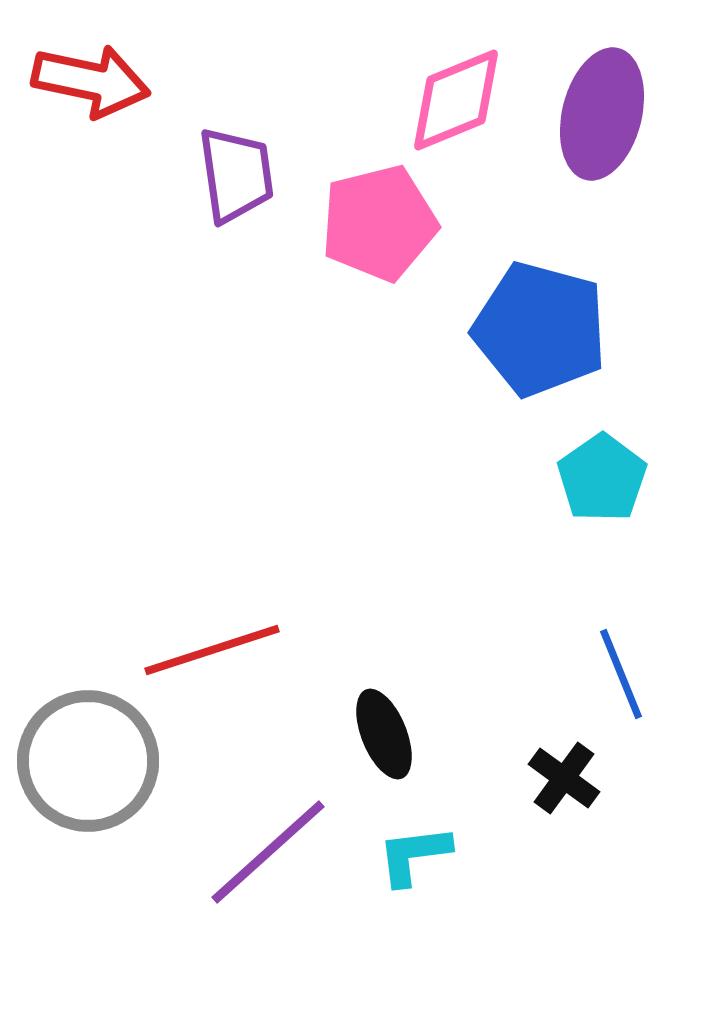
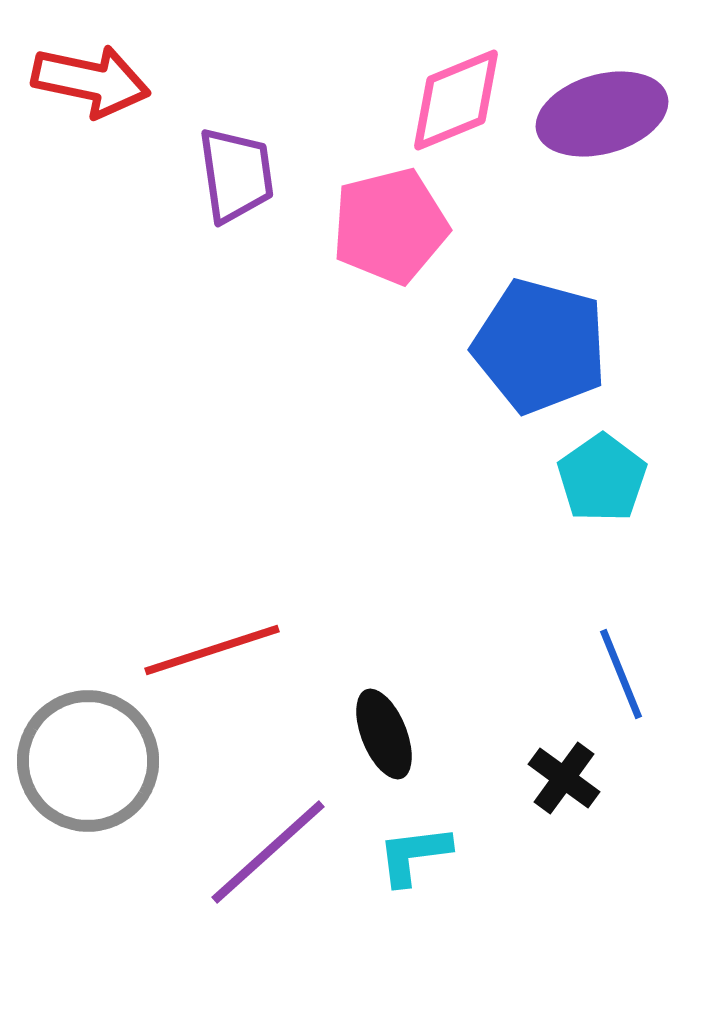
purple ellipse: rotated 60 degrees clockwise
pink pentagon: moved 11 px right, 3 px down
blue pentagon: moved 17 px down
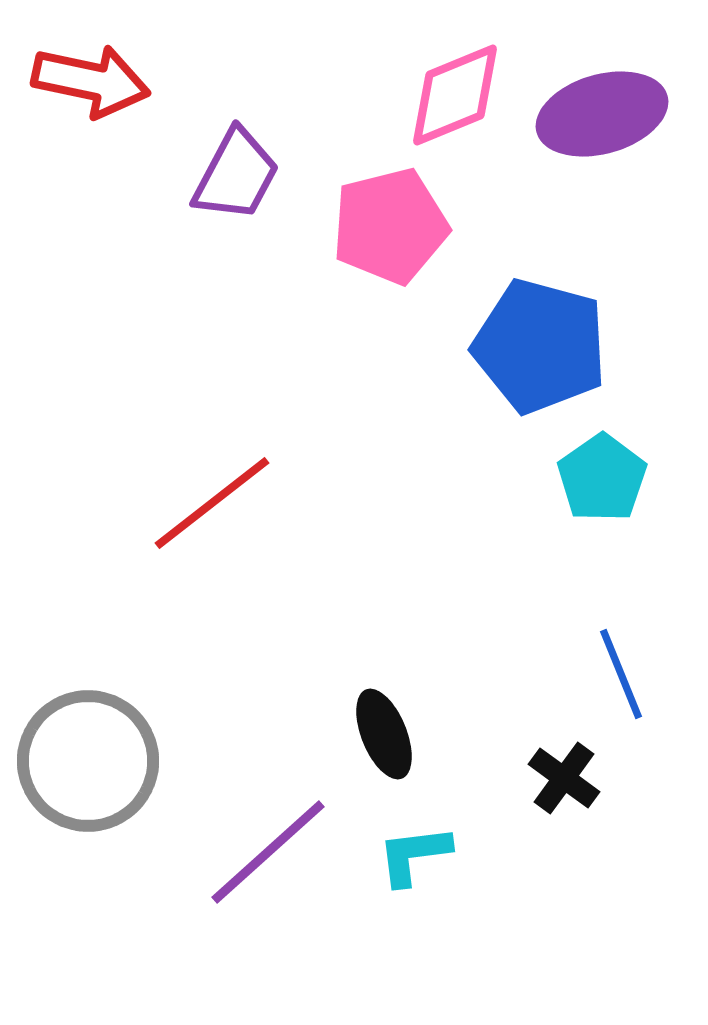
pink diamond: moved 1 px left, 5 px up
purple trapezoid: rotated 36 degrees clockwise
red line: moved 147 px up; rotated 20 degrees counterclockwise
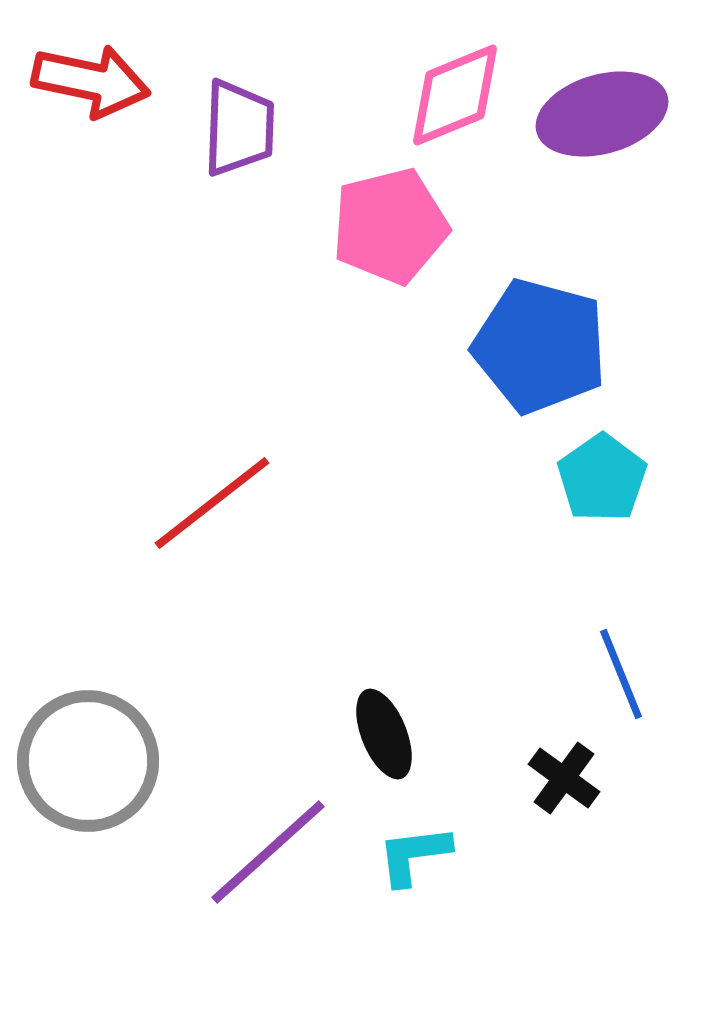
purple trapezoid: moved 3 px right, 47 px up; rotated 26 degrees counterclockwise
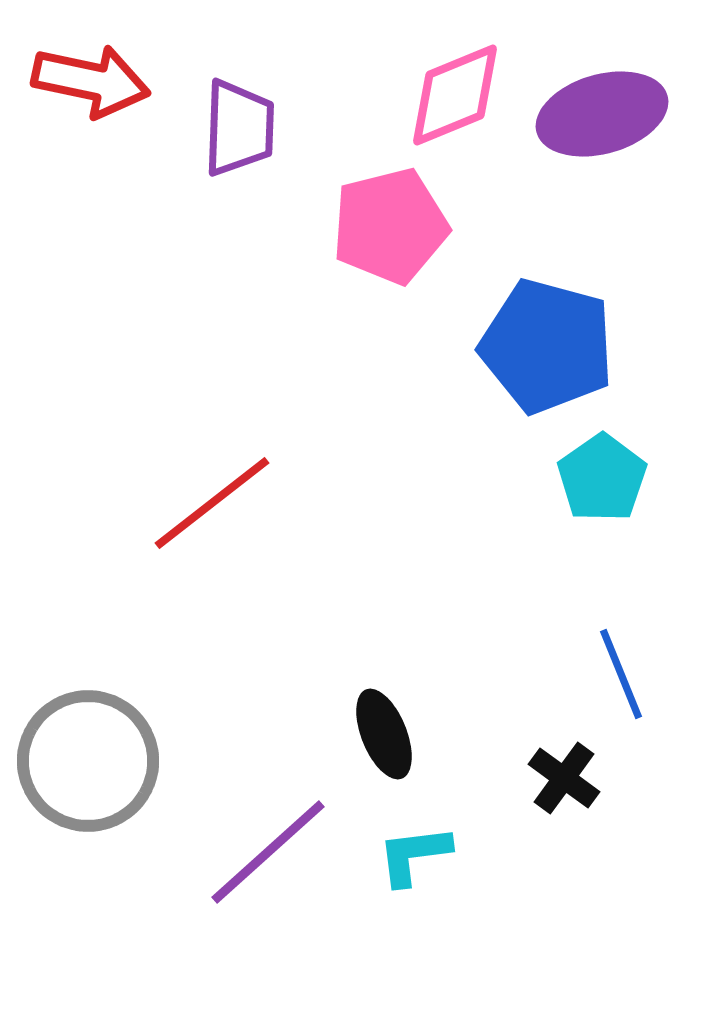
blue pentagon: moved 7 px right
